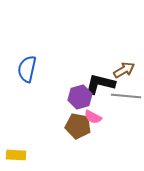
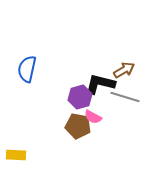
gray line: moved 1 px left, 1 px down; rotated 12 degrees clockwise
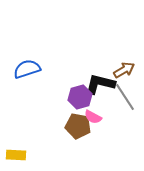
blue semicircle: rotated 60 degrees clockwise
gray line: rotated 40 degrees clockwise
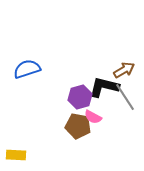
black L-shape: moved 4 px right, 3 px down
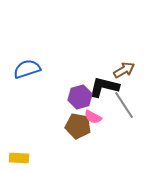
gray line: moved 1 px left, 8 px down
yellow rectangle: moved 3 px right, 3 px down
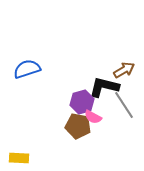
purple hexagon: moved 2 px right, 5 px down
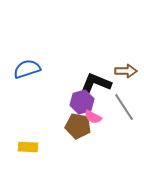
brown arrow: moved 2 px right, 1 px down; rotated 30 degrees clockwise
black L-shape: moved 8 px left, 4 px up; rotated 8 degrees clockwise
gray line: moved 2 px down
yellow rectangle: moved 9 px right, 11 px up
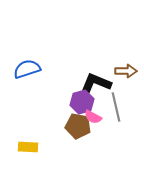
gray line: moved 8 px left; rotated 20 degrees clockwise
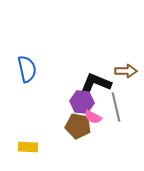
blue semicircle: rotated 96 degrees clockwise
purple hexagon: rotated 20 degrees clockwise
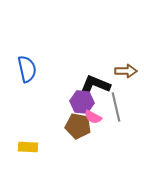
black L-shape: moved 1 px left, 2 px down
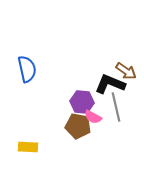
brown arrow: rotated 35 degrees clockwise
black L-shape: moved 15 px right, 1 px up
